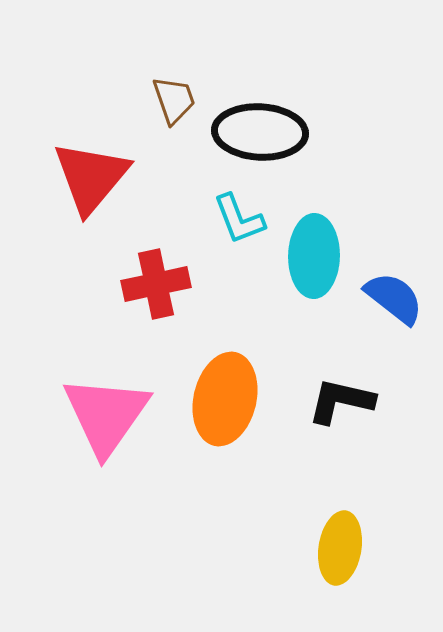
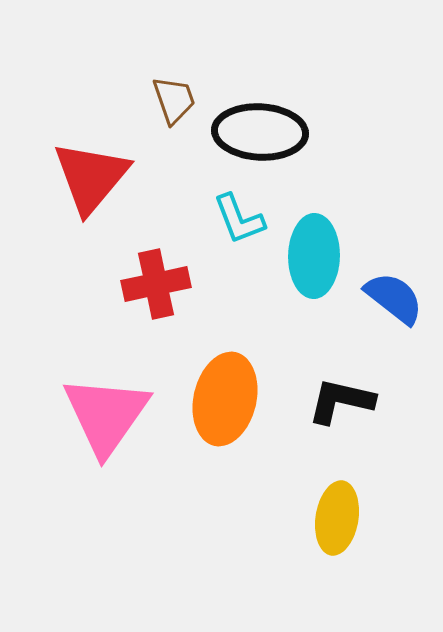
yellow ellipse: moved 3 px left, 30 px up
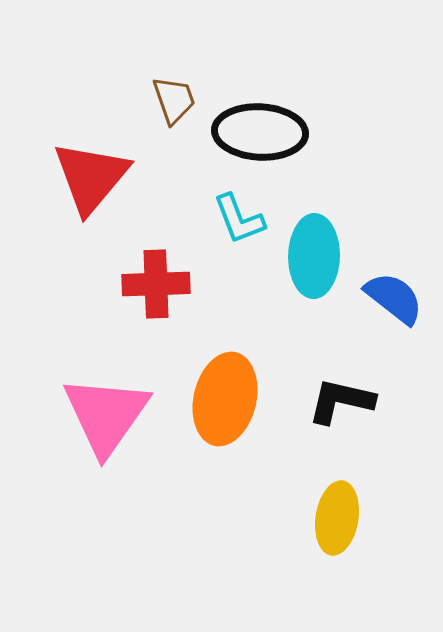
red cross: rotated 10 degrees clockwise
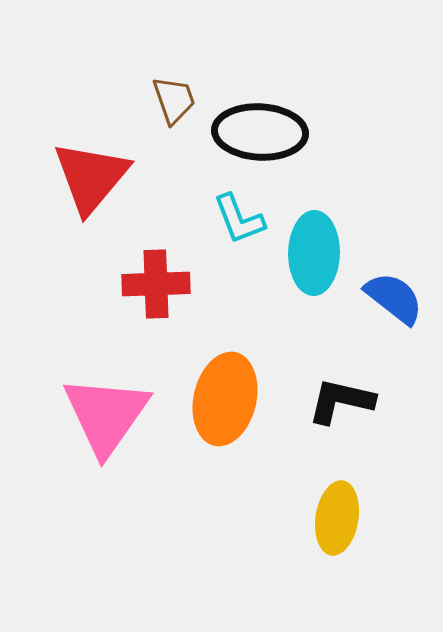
cyan ellipse: moved 3 px up
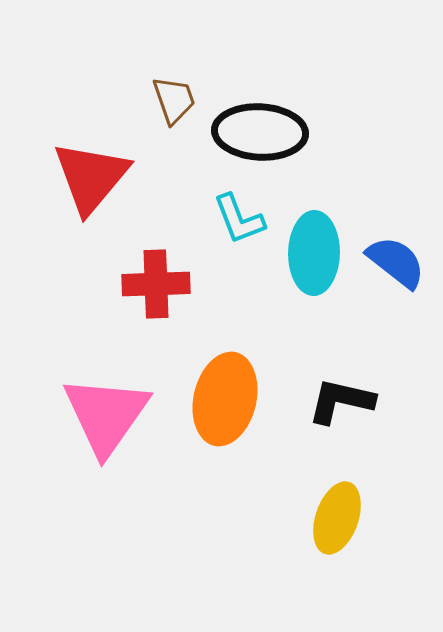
blue semicircle: moved 2 px right, 36 px up
yellow ellipse: rotated 10 degrees clockwise
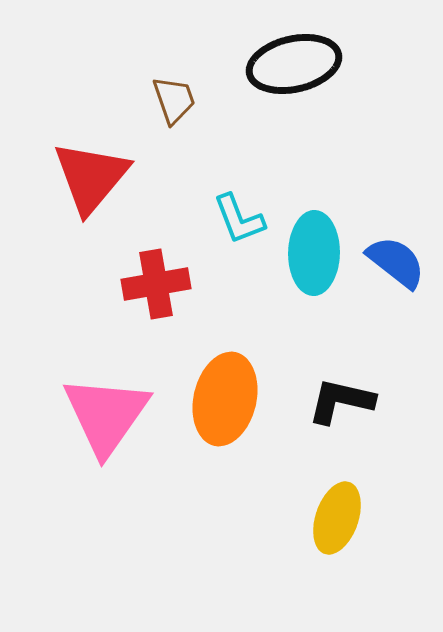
black ellipse: moved 34 px right, 68 px up; rotated 16 degrees counterclockwise
red cross: rotated 8 degrees counterclockwise
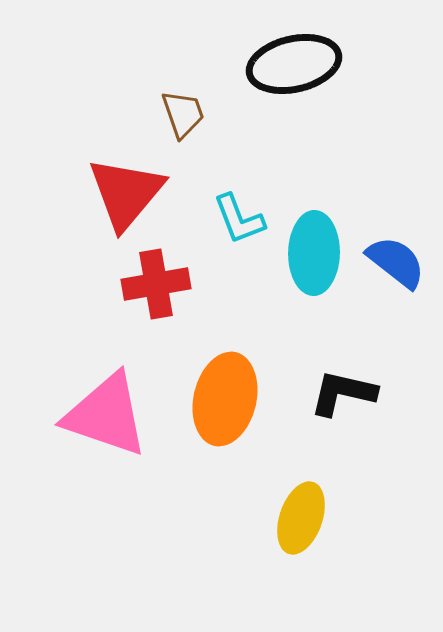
brown trapezoid: moved 9 px right, 14 px down
red triangle: moved 35 px right, 16 px down
black L-shape: moved 2 px right, 8 px up
pink triangle: rotated 46 degrees counterclockwise
yellow ellipse: moved 36 px left
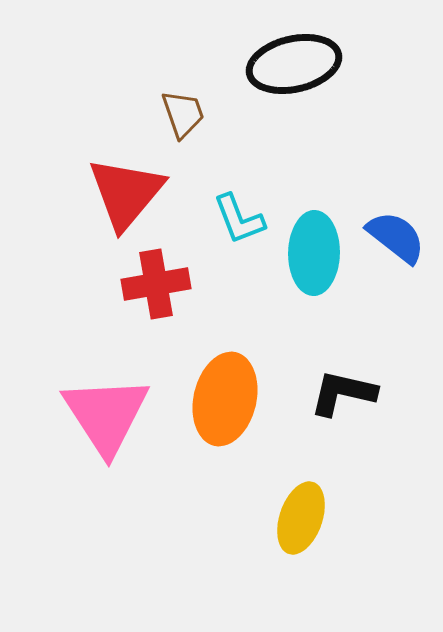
blue semicircle: moved 25 px up
pink triangle: rotated 38 degrees clockwise
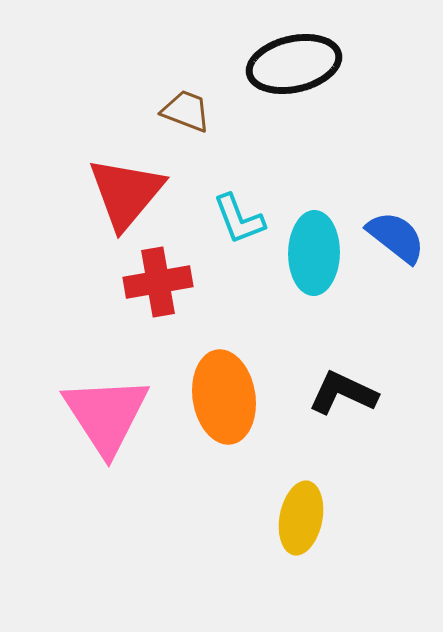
brown trapezoid: moved 3 px right, 3 px up; rotated 50 degrees counterclockwise
red cross: moved 2 px right, 2 px up
black L-shape: rotated 12 degrees clockwise
orange ellipse: moved 1 px left, 2 px up; rotated 22 degrees counterclockwise
yellow ellipse: rotated 8 degrees counterclockwise
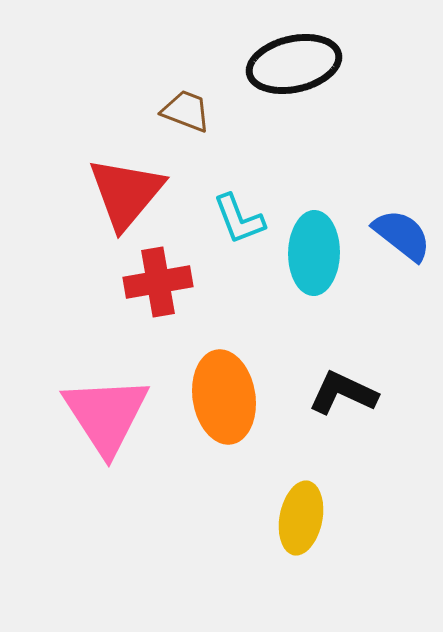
blue semicircle: moved 6 px right, 2 px up
